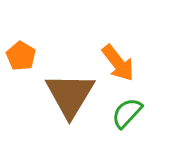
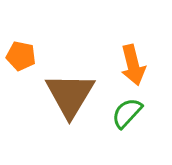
orange pentagon: rotated 20 degrees counterclockwise
orange arrow: moved 15 px right, 2 px down; rotated 24 degrees clockwise
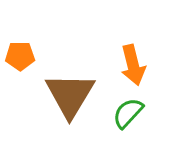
orange pentagon: moved 1 px left; rotated 12 degrees counterclockwise
green semicircle: moved 1 px right
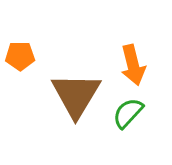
brown triangle: moved 6 px right
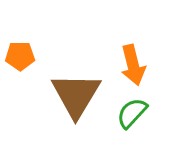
green semicircle: moved 4 px right
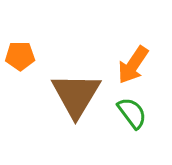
orange arrow: rotated 48 degrees clockwise
green semicircle: rotated 100 degrees clockwise
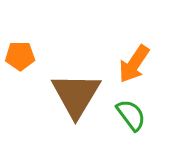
orange arrow: moved 1 px right, 1 px up
green semicircle: moved 1 px left, 2 px down
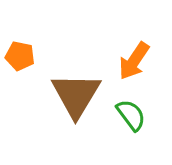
orange pentagon: rotated 12 degrees clockwise
orange arrow: moved 3 px up
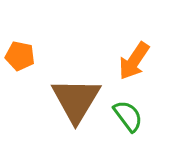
brown triangle: moved 5 px down
green semicircle: moved 3 px left, 1 px down
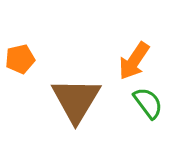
orange pentagon: moved 3 px down; rotated 24 degrees counterclockwise
green semicircle: moved 20 px right, 13 px up
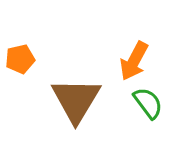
orange arrow: rotated 6 degrees counterclockwise
